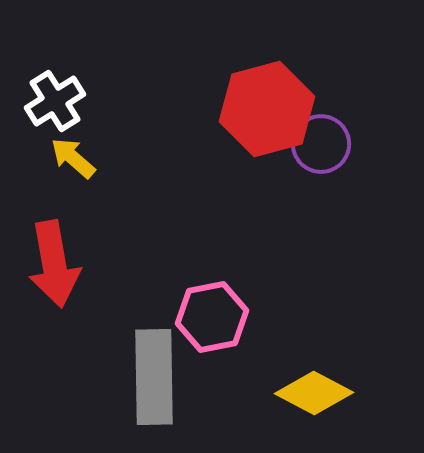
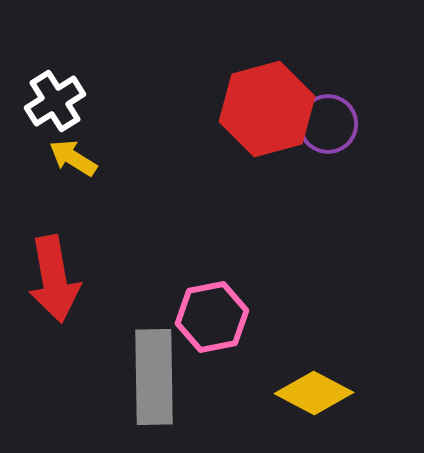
purple circle: moved 7 px right, 20 px up
yellow arrow: rotated 9 degrees counterclockwise
red arrow: moved 15 px down
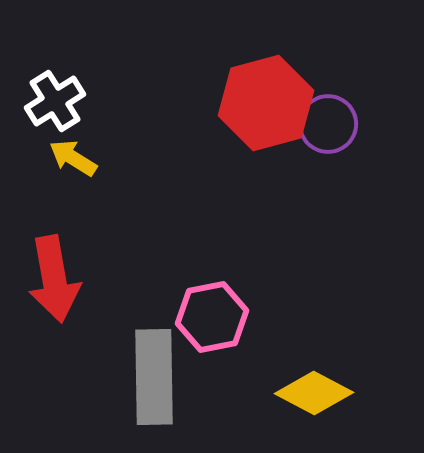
red hexagon: moved 1 px left, 6 px up
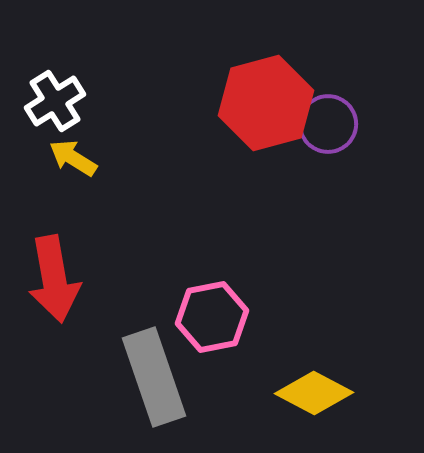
gray rectangle: rotated 18 degrees counterclockwise
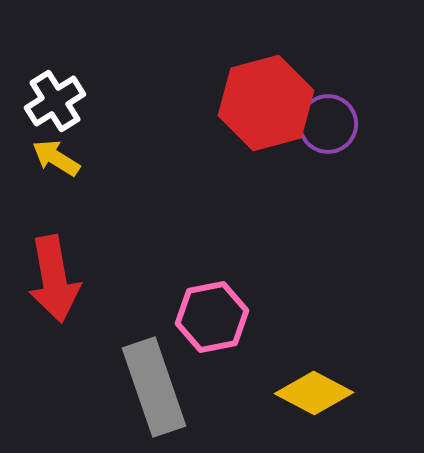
yellow arrow: moved 17 px left
gray rectangle: moved 10 px down
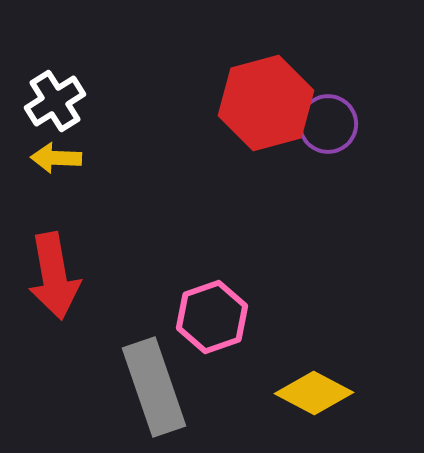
yellow arrow: rotated 30 degrees counterclockwise
red arrow: moved 3 px up
pink hexagon: rotated 8 degrees counterclockwise
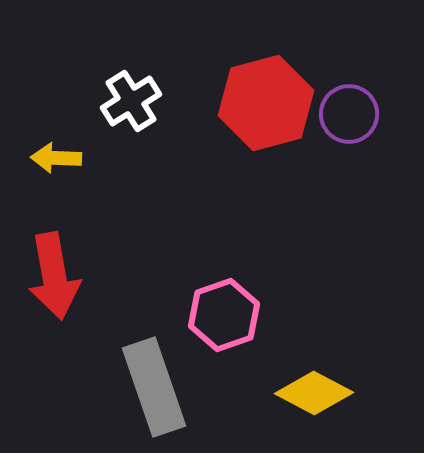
white cross: moved 76 px right
purple circle: moved 21 px right, 10 px up
pink hexagon: moved 12 px right, 2 px up
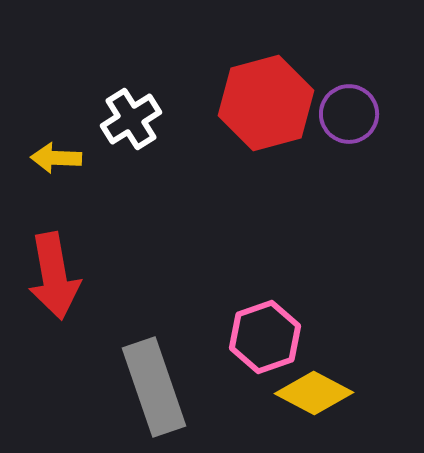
white cross: moved 18 px down
pink hexagon: moved 41 px right, 22 px down
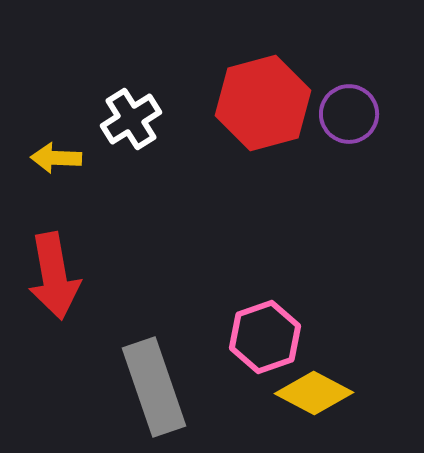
red hexagon: moved 3 px left
